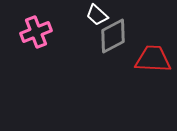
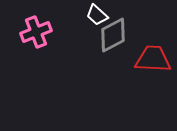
gray diamond: moved 1 px up
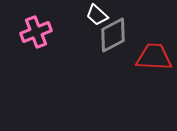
red trapezoid: moved 1 px right, 2 px up
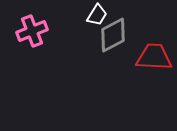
white trapezoid: rotated 100 degrees counterclockwise
pink cross: moved 4 px left, 1 px up
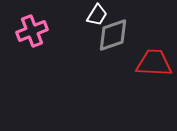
gray diamond: rotated 9 degrees clockwise
red trapezoid: moved 6 px down
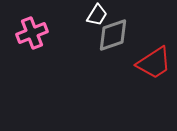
pink cross: moved 2 px down
red trapezoid: rotated 144 degrees clockwise
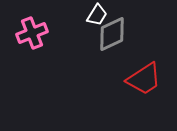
gray diamond: moved 1 px left, 1 px up; rotated 6 degrees counterclockwise
red trapezoid: moved 10 px left, 16 px down
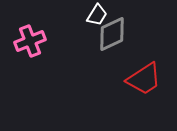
pink cross: moved 2 px left, 8 px down
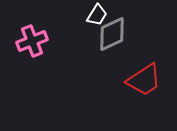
pink cross: moved 2 px right
red trapezoid: moved 1 px down
